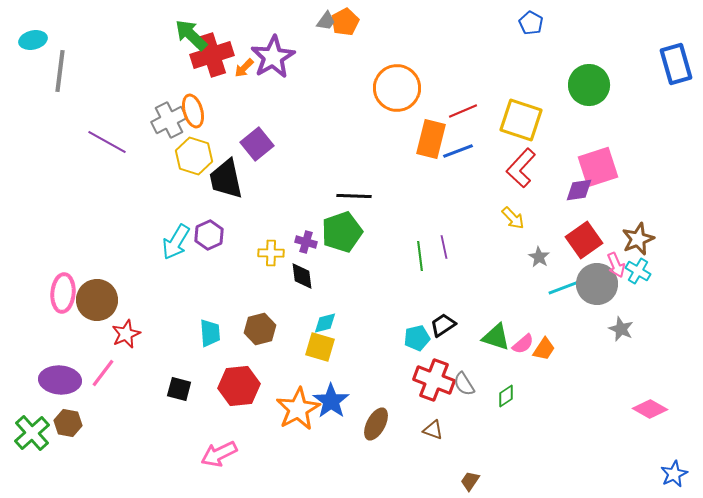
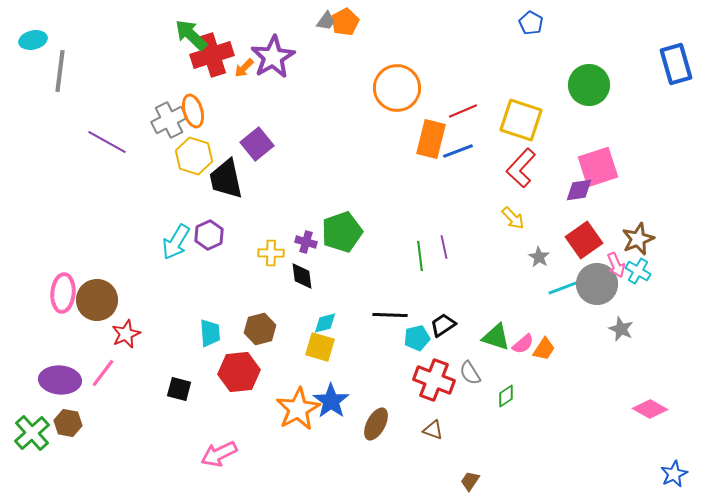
black line at (354, 196): moved 36 px right, 119 px down
gray semicircle at (464, 384): moved 6 px right, 11 px up
red hexagon at (239, 386): moved 14 px up
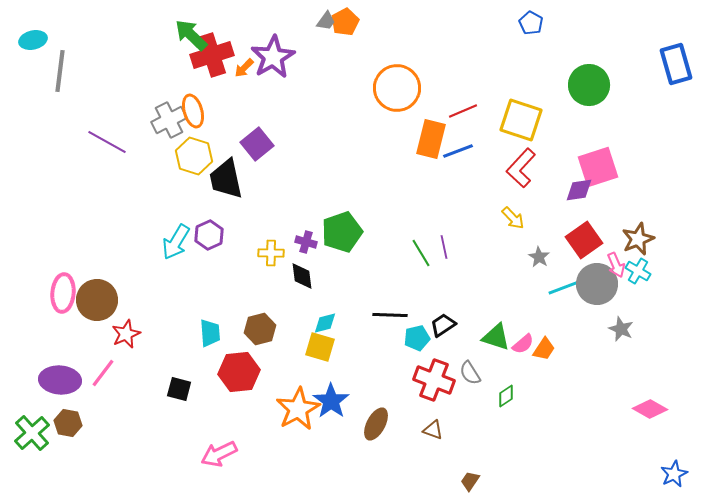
green line at (420, 256): moved 1 px right, 3 px up; rotated 24 degrees counterclockwise
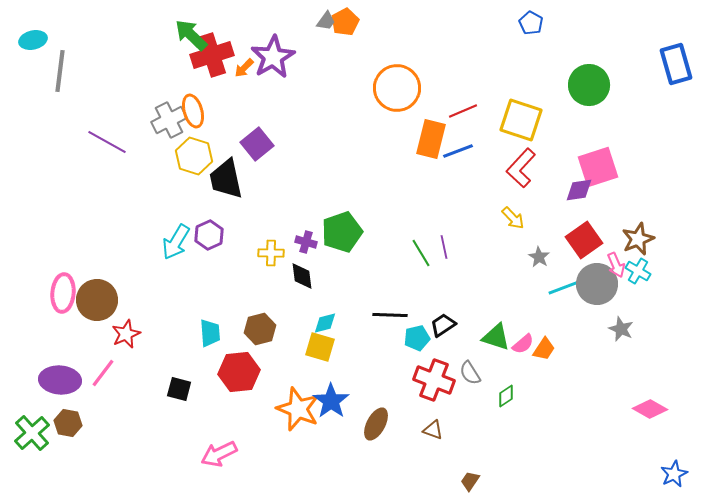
orange star at (298, 409): rotated 21 degrees counterclockwise
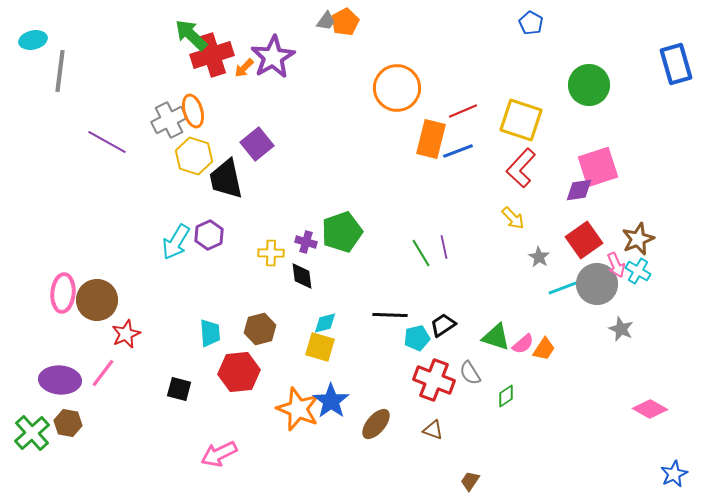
brown ellipse at (376, 424): rotated 12 degrees clockwise
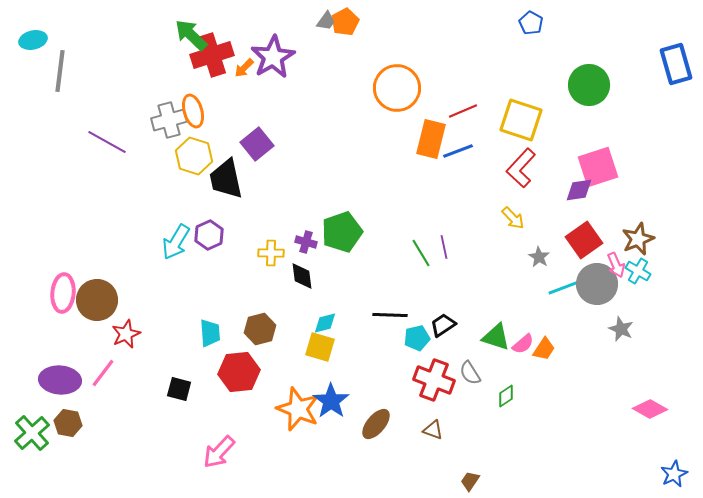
gray cross at (169, 120): rotated 12 degrees clockwise
pink arrow at (219, 454): moved 2 px up; rotated 21 degrees counterclockwise
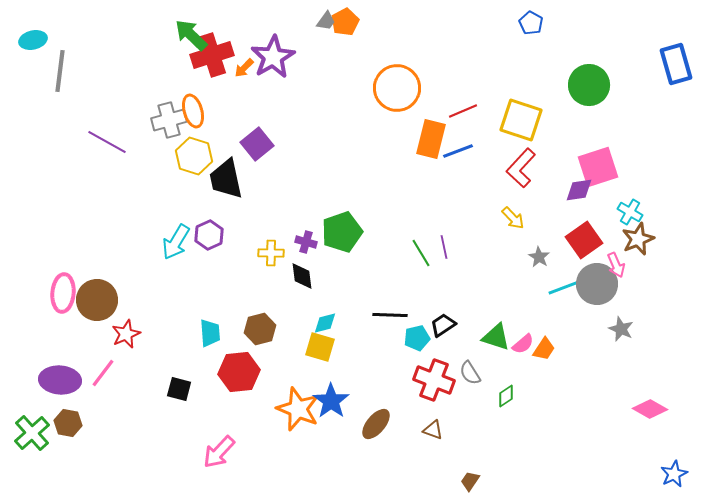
cyan cross at (638, 271): moved 8 px left, 59 px up
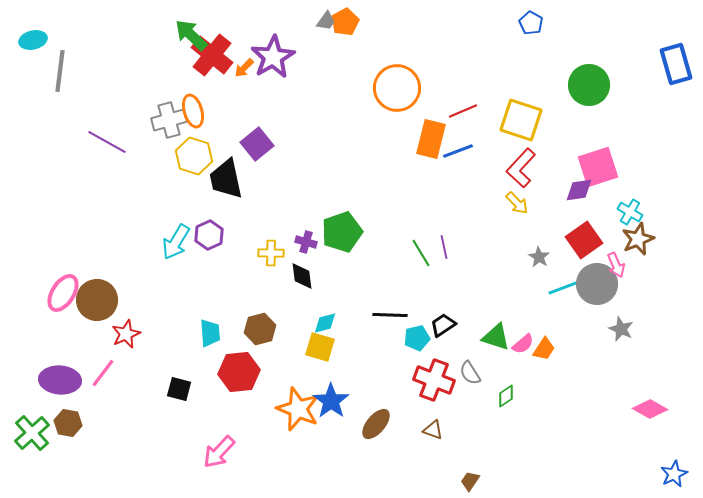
red cross at (212, 55): rotated 33 degrees counterclockwise
yellow arrow at (513, 218): moved 4 px right, 15 px up
pink ellipse at (63, 293): rotated 27 degrees clockwise
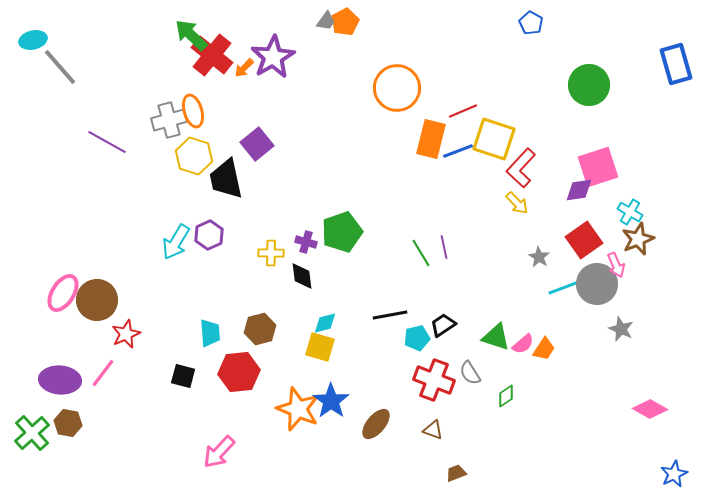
gray line at (60, 71): moved 4 px up; rotated 48 degrees counterclockwise
yellow square at (521, 120): moved 27 px left, 19 px down
black line at (390, 315): rotated 12 degrees counterclockwise
black square at (179, 389): moved 4 px right, 13 px up
brown trapezoid at (470, 481): moved 14 px left, 8 px up; rotated 35 degrees clockwise
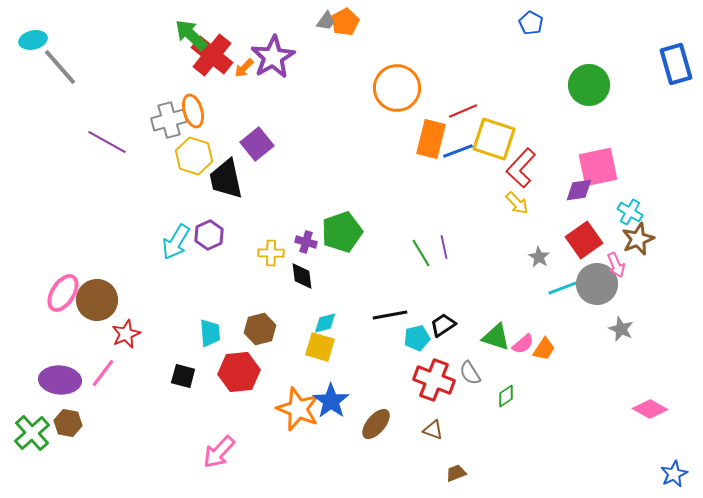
pink square at (598, 167): rotated 6 degrees clockwise
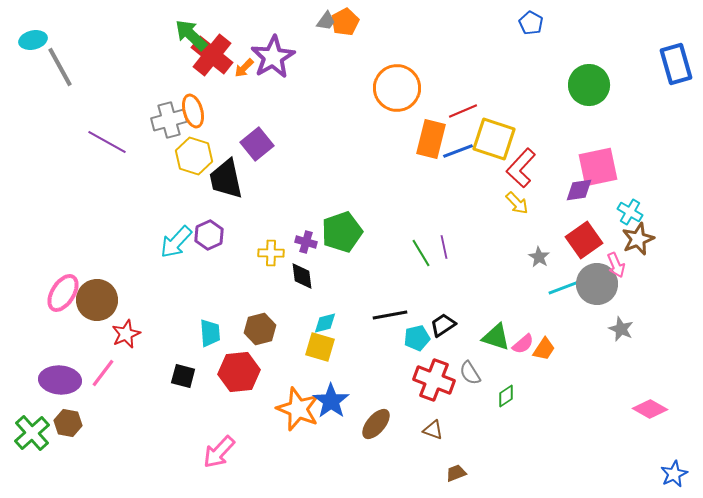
gray line at (60, 67): rotated 12 degrees clockwise
cyan arrow at (176, 242): rotated 12 degrees clockwise
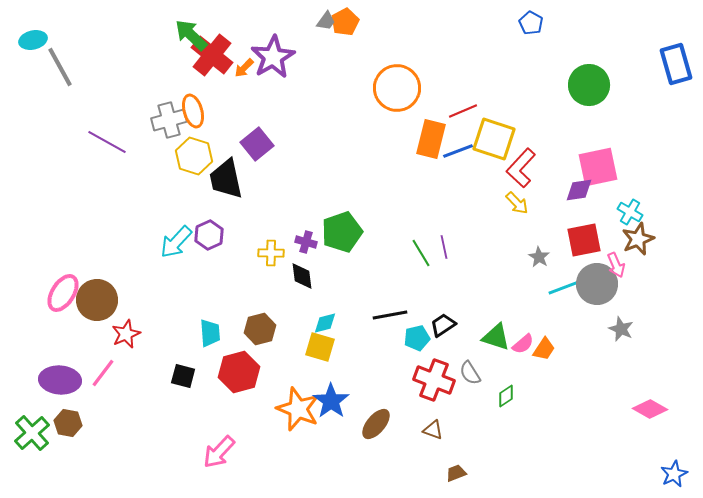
red square at (584, 240): rotated 24 degrees clockwise
red hexagon at (239, 372): rotated 9 degrees counterclockwise
